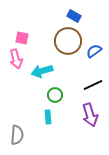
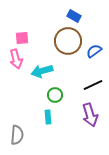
pink square: rotated 16 degrees counterclockwise
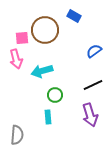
brown circle: moved 23 px left, 11 px up
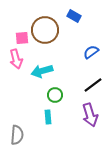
blue semicircle: moved 3 px left, 1 px down
black line: rotated 12 degrees counterclockwise
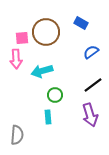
blue rectangle: moved 7 px right, 7 px down
brown circle: moved 1 px right, 2 px down
pink arrow: rotated 12 degrees clockwise
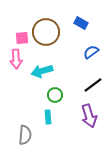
purple arrow: moved 1 px left, 1 px down
gray semicircle: moved 8 px right
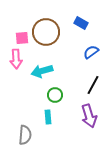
black line: rotated 24 degrees counterclockwise
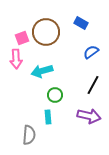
pink square: rotated 16 degrees counterclockwise
purple arrow: rotated 60 degrees counterclockwise
gray semicircle: moved 4 px right
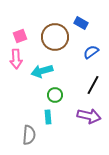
brown circle: moved 9 px right, 5 px down
pink square: moved 2 px left, 2 px up
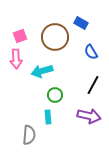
blue semicircle: rotated 84 degrees counterclockwise
